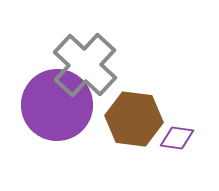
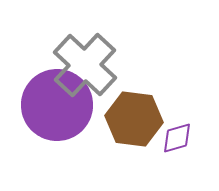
purple diamond: rotated 24 degrees counterclockwise
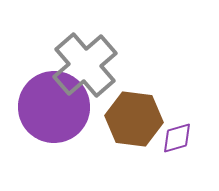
gray cross: rotated 6 degrees clockwise
purple circle: moved 3 px left, 2 px down
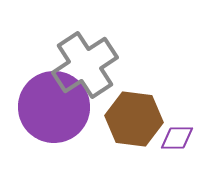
gray cross: rotated 8 degrees clockwise
purple diamond: rotated 16 degrees clockwise
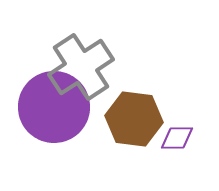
gray cross: moved 4 px left, 2 px down
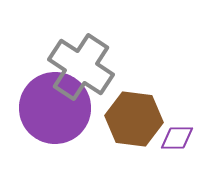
gray cross: rotated 24 degrees counterclockwise
purple circle: moved 1 px right, 1 px down
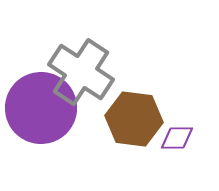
gray cross: moved 5 px down
purple circle: moved 14 px left
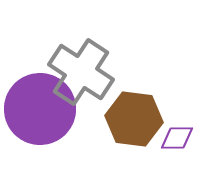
purple circle: moved 1 px left, 1 px down
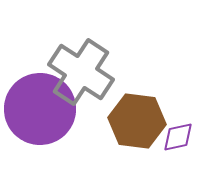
brown hexagon: moved 3 px right, 2 px down
purple diamond: moved 1 px right, 1 px up; rotated 12 degrees counterclockwise
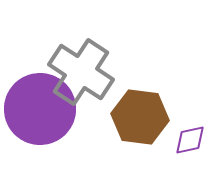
brown hexagon: moved 3 px right, 4 px up
purple diamond: moved 12 px right, 3 px down
